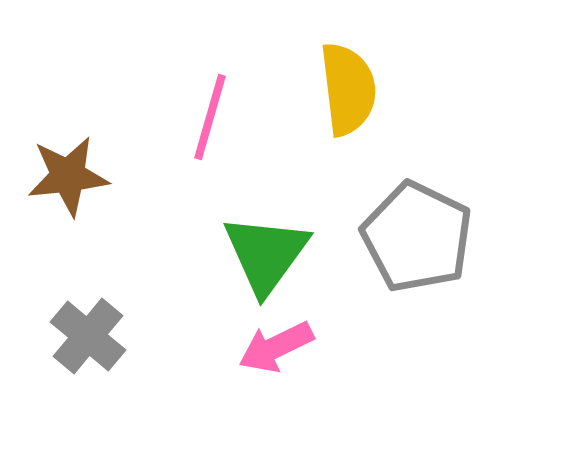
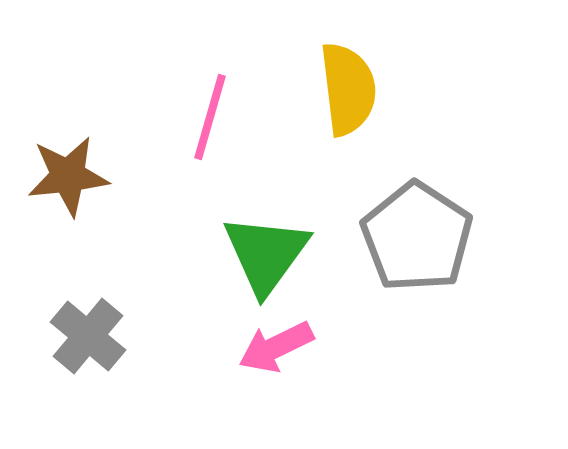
gray pentagon: rotated 7 degrees clockwise
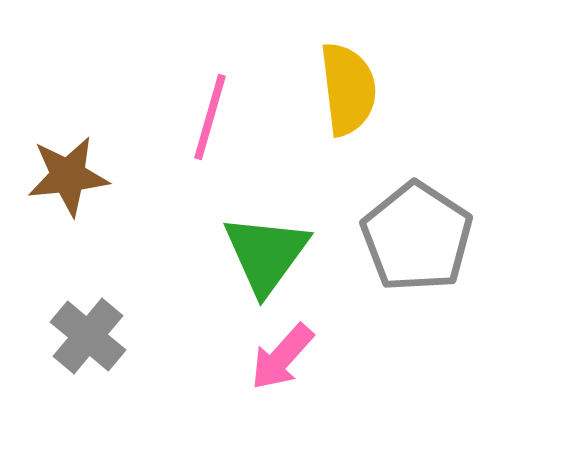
pink arrow: moved 6 px right, 10 px down; rotated 22 degrees counterclockwise
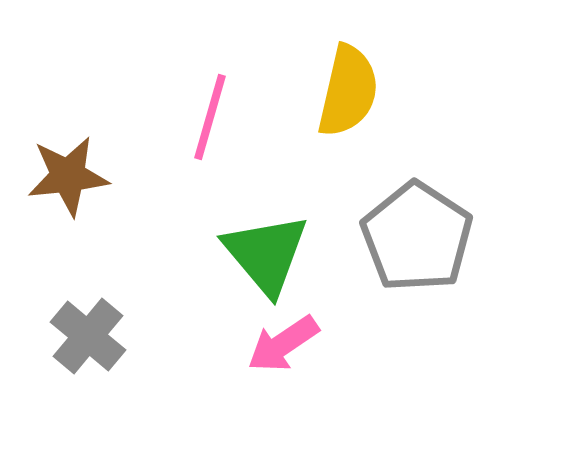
yellow semicircle: moved 2 px down; rotated 20 degrees clockwise
green triangle: rotated 16 degrees counterclockwise
pink arrow: moved 1 px right, 13 px up; rotated 14 degrees clockwise
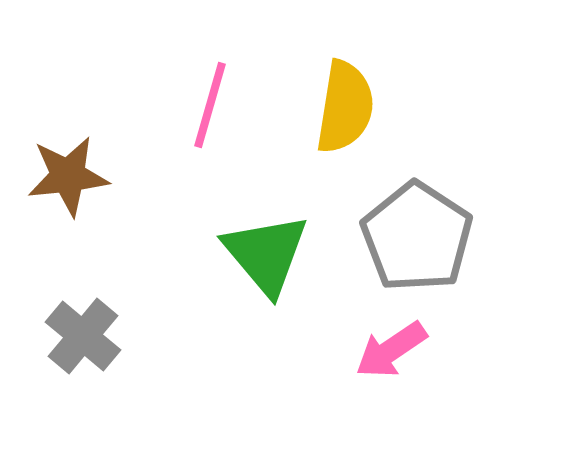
yellow semicircle: moved 3 px left, 16 px down; rotated 4 degrees counterclockwise
pink line: moved 12 px up
gray cross: moved 5 px left
pink arrow: moved 108 px right, 6 px down
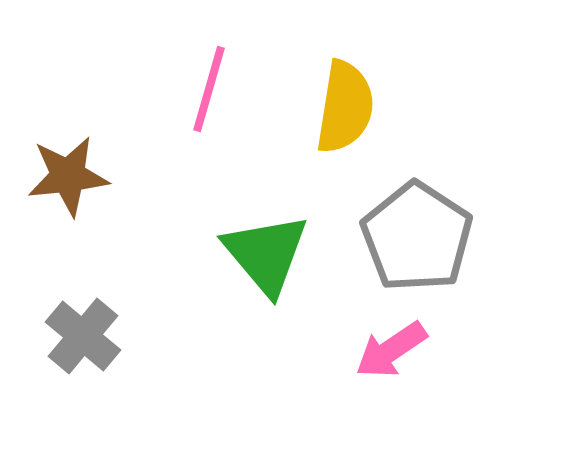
pink line: moved 1 px left, 16 px up
